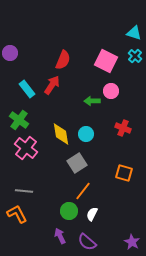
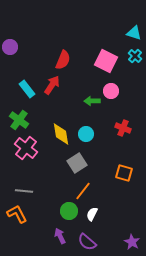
purple circle: moved 6 px up
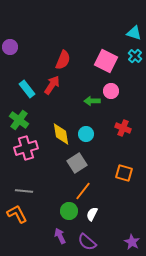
pink cross: rotated 35 degrees clockwise
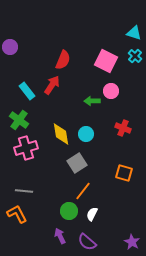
cyan rectangle: moved 2 px down
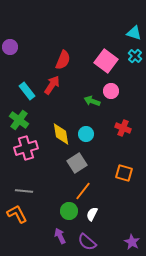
pink square: rotated 10 degrees clockwise
green arrow: rotated 21 degrees clockwise
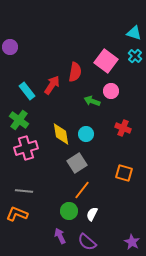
red semicircle: moved 12 px right, 12 px down; rotated 12 degrees counterclockwise
orange line: moved 1 px left, 1 px up
orange L-shape: rotated 40 degrees counterclockwise
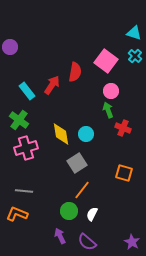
green arrow: moved 16 px right, 9 px down; rotated 49 degrees clockwise
